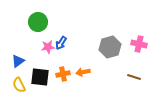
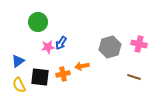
orange arrow: moved 1 px left, 6 px up
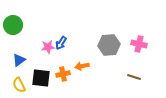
green circle: moved 25 px left, 3 px down
gray hexagon: moved 1 px left, 2 px up; rotated 10 degrees clockwise
blue triangle: moved 1 px right, 1 px up
black square: moved 1 px right, 1 px down
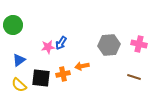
yellow semicircle: rotated 21 degrees counterclockwise
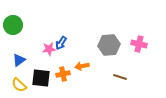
pink star: moved 1 px right, 2 px down
brown line: moved 14 px left
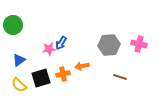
black square: rotated 24 degrees counterclockwise
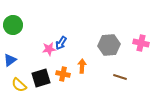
pink cross: moved 2 px right, 1 px up
blue triangle: moved 9 px left
orange arrow: rotated 104 degrees clockwise
orange cross: rotated 24 degrees clockwise
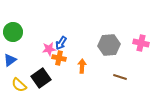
green circle: moved 7 px down
orange cross: moved 4 px left, 16 px up
black square: rotated 18 degrees counterclockwise
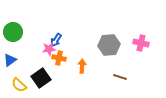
blue arrow: moved 5 px left, 3 px up
